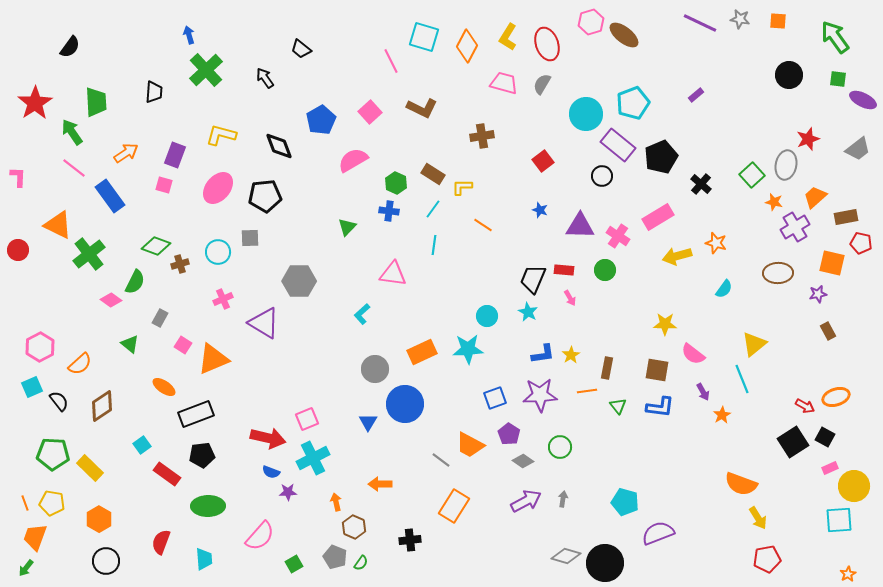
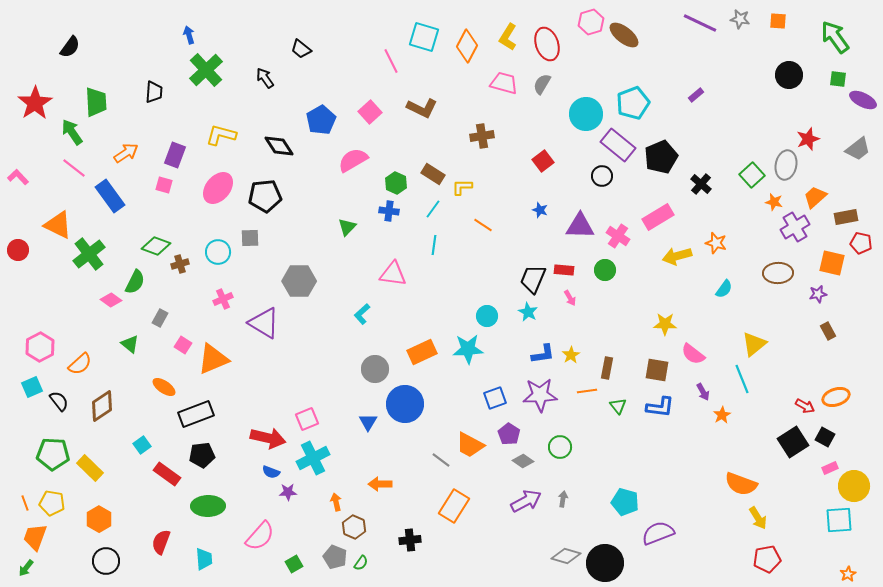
black diamond at (279, 146): rotated 12 degrees counterclockwise
pink L-shape at (18, 177): rotated 45 degrees counterclockwise
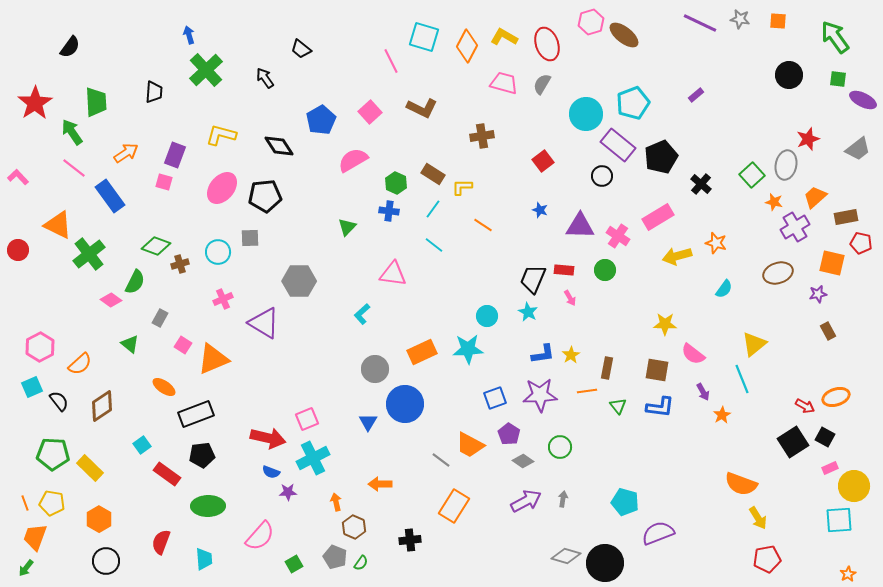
yellow L-shape at (508, 37): moved 4 px left; rotated 88 degrees clockwise
pink square at (164, 185): moved 3 px up
pink ellipse at (218, 188): moved 4 px right
cyan line at (434, 245): rotated 60 degrees counterclockwise
brown ellipse at (778, 273): rotated 16 degrees counterclockwise
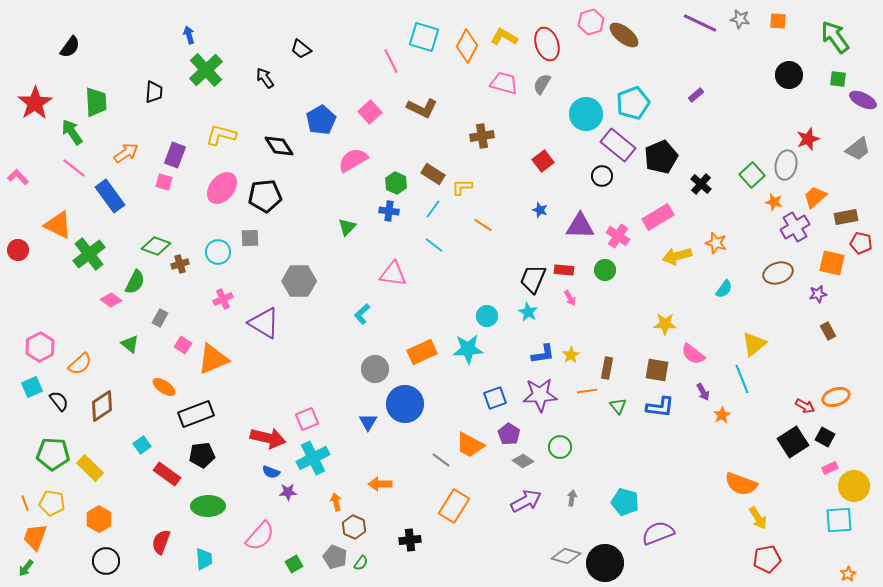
gray arrow at (563, 499): moved 9 px right, 1 px up
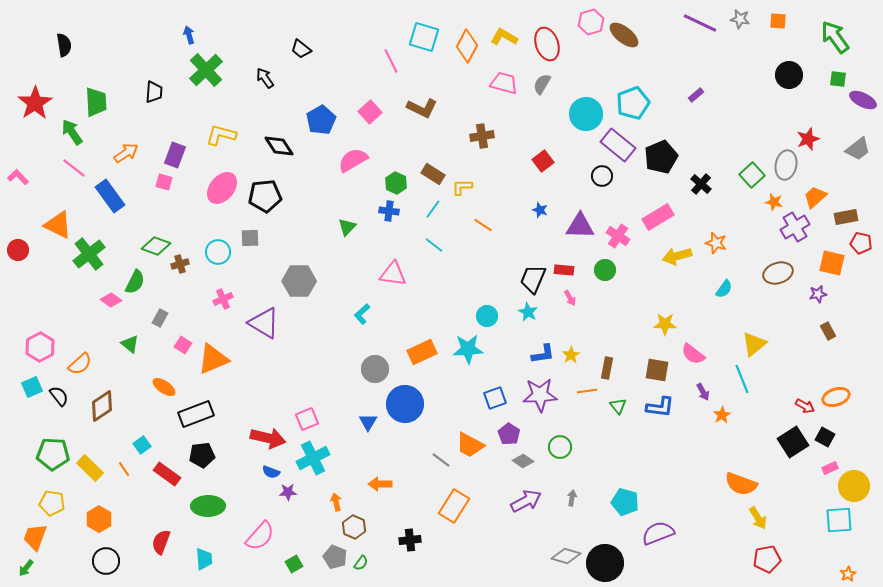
black semicircle at (70, 47): moved 6 px left, 2 px up; rotated 45 degrees counterclockwise
black semicircle at (59, 401): moved 5 px up
orange line at (25, 503): moved 99 px right, 34 px up; rotated 14 degrees counterclockwise
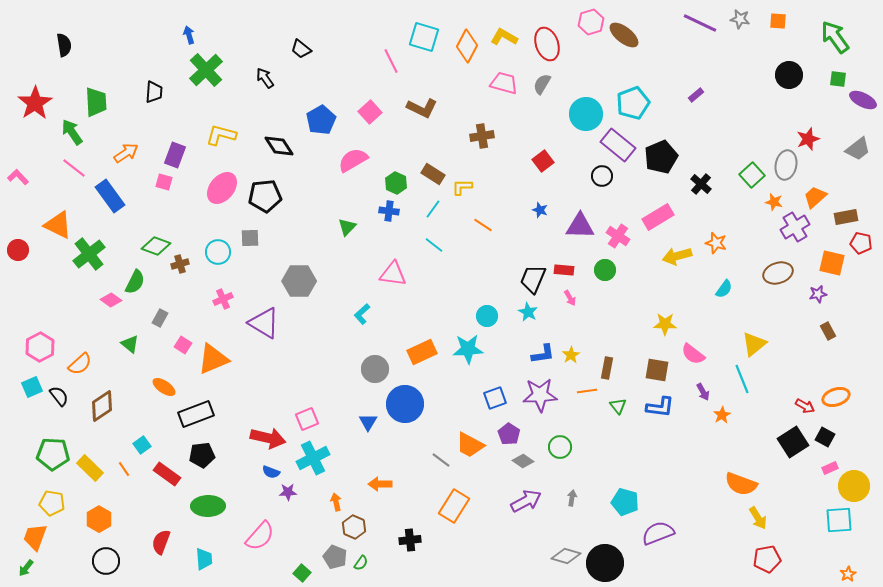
green square at (294, 564): moved 8 px right, 9 px down; rotated 18 degrees counterclockwise
